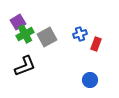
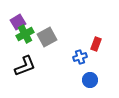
blue cross: moved 23 px down
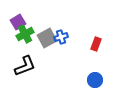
gray square: moved 1 px down
blue cross: moved 19 px left, 20 px up
blue circle: moved 5 px right
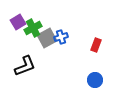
green cross: moved 8 px right, 6 px up
red rectangle: moved 1 px down
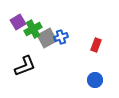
green cross: moved 1 px down
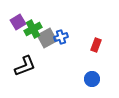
blue circle: moved 3 px left, 1 px up
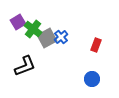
green cross: rotated 24 degrees counterclockwise
blue cross: rotated 24 degrees counterclockwise
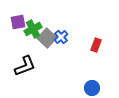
purple square: rotated 21 degrees clockwise
green cross: rotated 24 degrees clockwise
gray square: rotated 18 degrees counterclockwise
blue circle: moved 9 px down
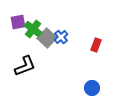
green cross: rotated 24 degrees counterclockwise
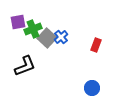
green cross: rotated 30 degrees clockwise
